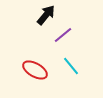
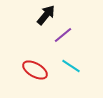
cyan line: rotated 18 degrees counterclockwise
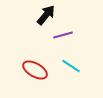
purple line: rotated 24 degrees clockwise
